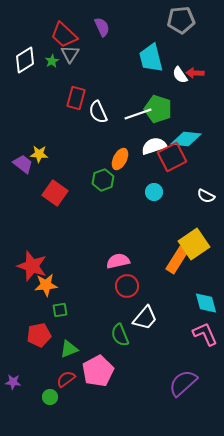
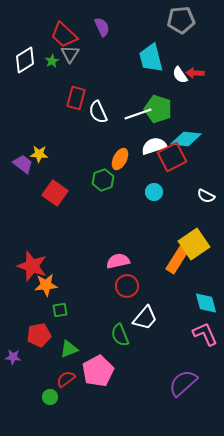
purple star at (13, 382): moved 25 px up
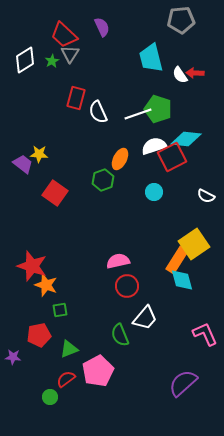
orange star at (46, 285): rotated 25 degrees clockwise
cyan diamond at (206, 303): moved 24 px left, 23 px up
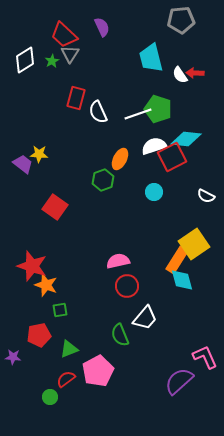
red square at (55, 193): moved 14 px down
pink L-shape at (205, 334): moved 23 px down
purple semicircle at (183, 383): moved 4 px left, 2 px up
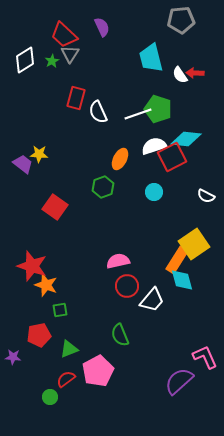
green hexagon at (103, 180): moved 7 px down
white trapezoid at (145, 318): moved 7 px right, 18 px up
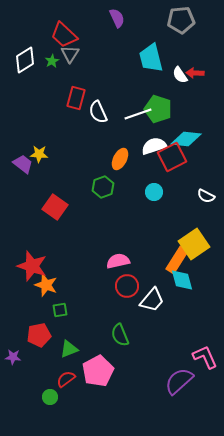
purple semicircle at (102, 27): moved 15 px right, 9 px up
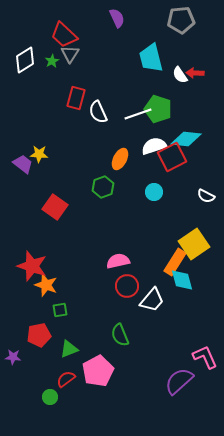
orange rectangle at (177, 260): moved 2 px left, 2 px down
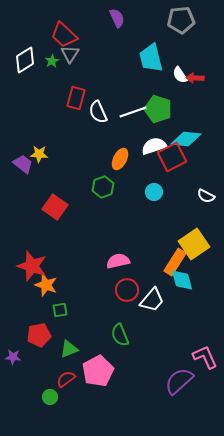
red arrow at (195, 73): moved 5 px down
white line at (138, 114): moved 5 px left, 2 px up
red circle at (127, 286): moved 4 px down
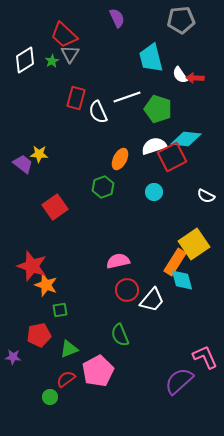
white line at (133, 112): moved 6 px left, 15 px up
red square at (55, 207): rotated 20 degrees clockwise
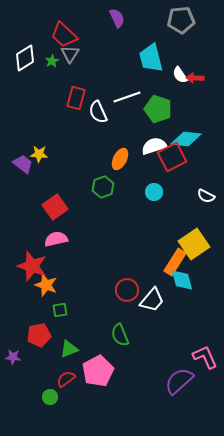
white diamond at (25, 60): moved 2 px up
pink semicircle at (118, 261): moved 62 px left, 22 px up
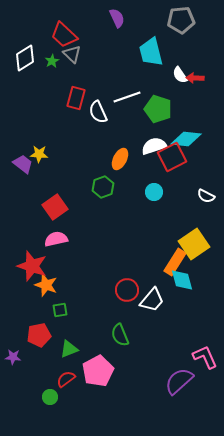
gray triangle at (70, 54): moved 2 px right; rotated 18 degrees counterclockwise
cyan trapezoid at (151, 58): moved 6 px up
